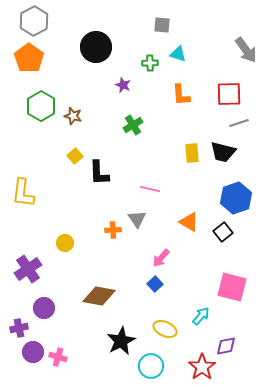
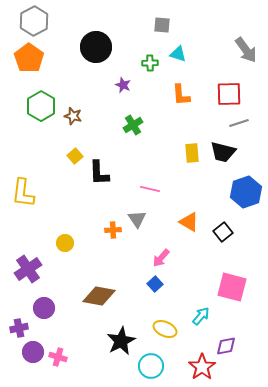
blue hexagon at (236, 198): moved 10 px right, 6 px up
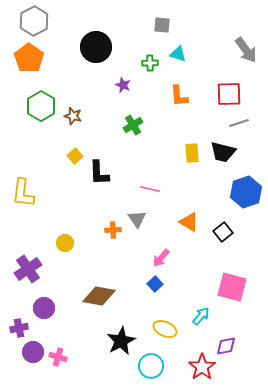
orange L-shape at (181, 95): moved 2 px left, 1 px down
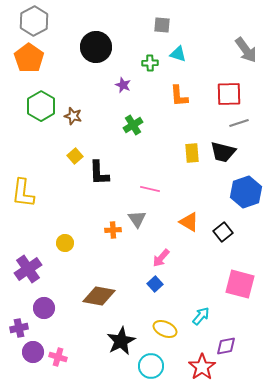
pink square at (232, 287): moved 8 px right, 3 px up
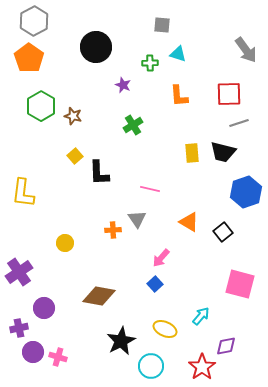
purple cross at (28, 269): moved 9 px left, 3 px down
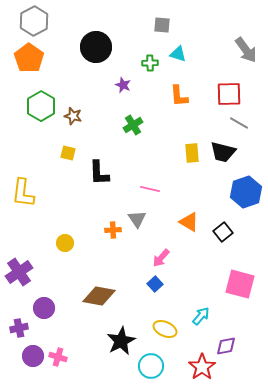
gray line at (239, 123): rotated 48 degrees clockwise
yellow square at (75, 156): moved 7 px left, 3 px up; rotated 35 degrees counterclockwise
purple circle at (33, 352): moved 4 px down
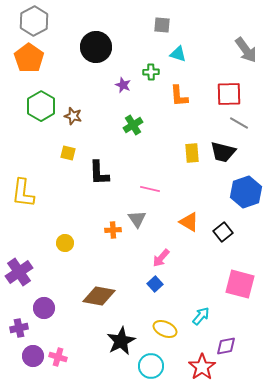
green cross at (150, 63): moved 1 px right, 9 px down
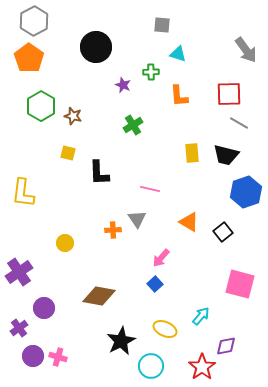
black trapezoid at (223, 152): moved 3 px right, 3 px down
purple cross at (19, 328): rotated 24 degrees counterclockwise
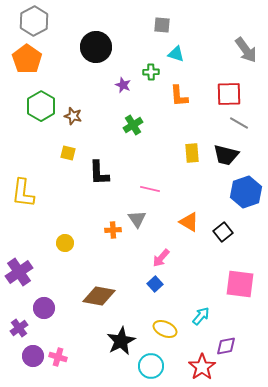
cyan triangle at (178, 54): moved 2 px left
orange pentagon at (29, 58): moved 2 px left, 1 px down
pink square at (240, 284): rotated 8 degrees counterclockwise
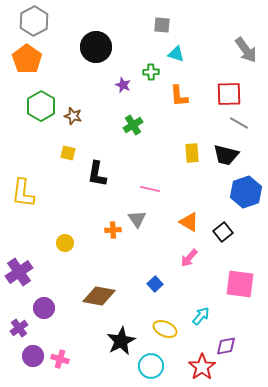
black L-shape at (99, 173): moved 2 px left, 1 px down; rotated 12 degrees clockwise
pink arrow at (161, 258): moved 28 px right
pink cross at (58, 357): moved 2 px right, 2 px down
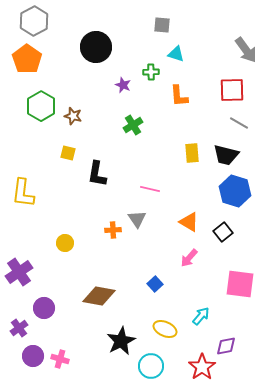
red square at (229, 94): moved 3 px right, 4 px up
blue hexagon at (246, 192): moved 11 px left, 1 px up; rotated 24 degrees counterclockwise
